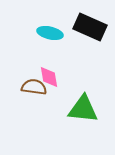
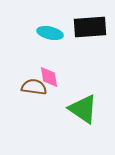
black rectangle: rotated 28 degrees counterclockwise
green triangle: rotated 28 degrees clockwise
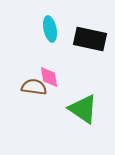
black rectangle: moved 12 px down; rotated 16 degrees clockwise
cyan ellipse: moved 4 px up; rotated 65 degrees clockwise
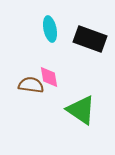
black rectangle: rotated 8 degrees clockwise
brown semicircle: moved 3 px left, 2 px up
green triangle: moved 2 px left, 1 px down
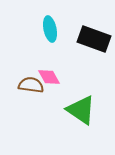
black rectangle: moved 4 px right
pink diamond: rotated 20 degrees counterclockwise
